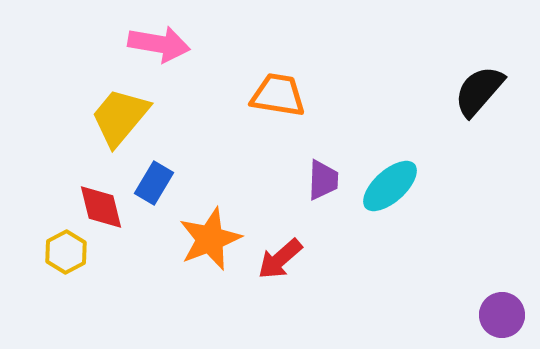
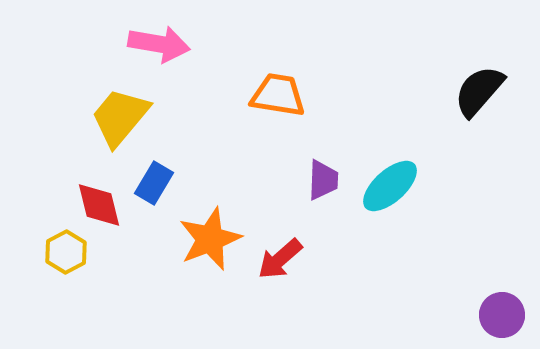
red diamond: moved 2 px left, 2 px up
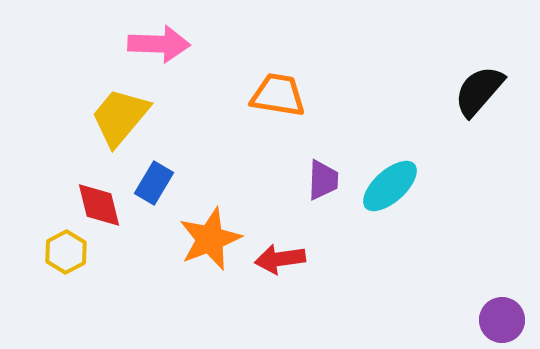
pink arrow: rotated 8 degrees counterclockwise
red arrow: rotated 33 degrees clockwise
purple circle: moved 5 px down
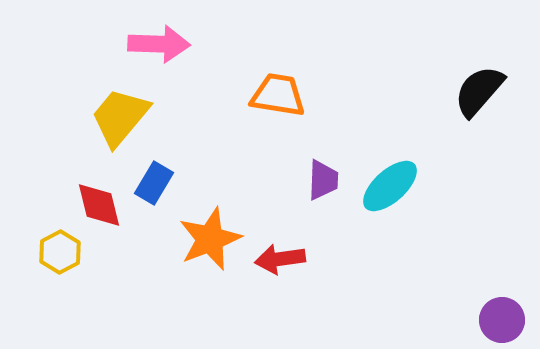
yellow hexagon: moved 6 px left
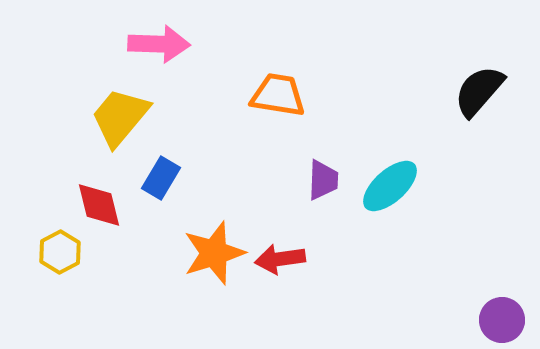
blue rectangle: moved 7 px right, 5 px up
orange star: moved 4 px right, 14 px down; rotated 4 degrees clockwise
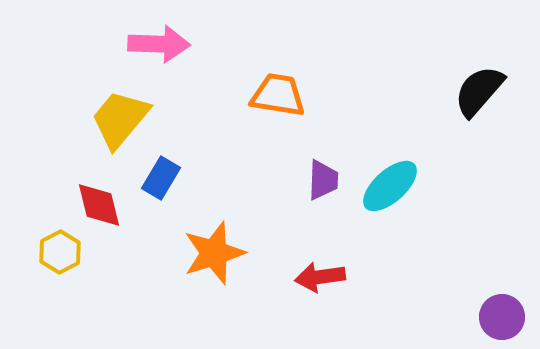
yellow trapezoid: moved 2 px down
red arrow: moved 40 px right, 18 px down
purple circle: moved 3 px up
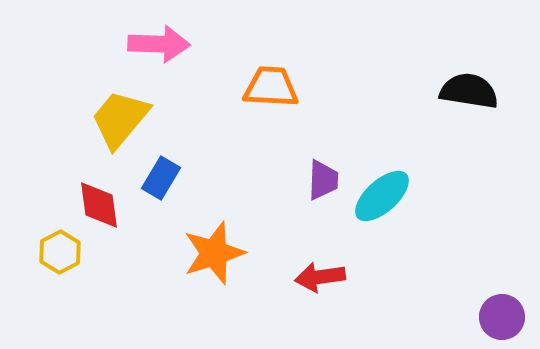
black semicircle: moved 10 px left; rotated 58 degrees clockwise
orange trapezoid: moved 7 px left, 8 px up; rotated 6 degrees counterclockwise
cyan ellipse: moved 8 px left, 10 px down
red diamond: rotated 6 degrees clockwise
